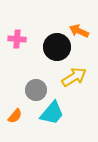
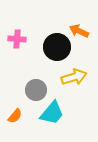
yellow arrow: rotated 15 degrees clockwise
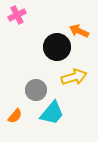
pink cross: moved 24 px up; rotated 30 degrees counterclockwise
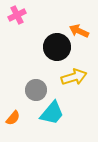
orange semicircle: moved 2 px left, 2 px down
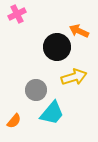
pink cross: moved 1 px up
orange semicircle: moved 1 px right, 3 px down
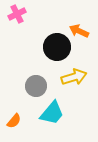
gray circle: moved 4 px up
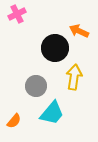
black circle: moved 2 px left, 1 px down
yellow arrow: rotated 65 degrees counterclockwise
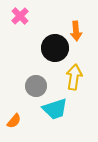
pink cross: moved 3 px right, 2 px down; rotated 18 degrees counterclockwise
orange arrow: moved 3 px left; rotated 120 degrees counterclockwise
cyan trapezoid: moved 3 px right, 4 px up; rotated 32 degrees clockwise
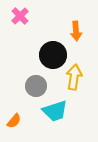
black circle: moved 2 px left, 7 px down
cyan trapezoid: moved 2 px down
